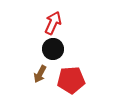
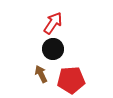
red arrow: rotated 10 degrees clockwise
brown arrow: moved 1 px right; rotated 126 degrees clockwise
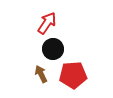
red arrow: moved 6 px left
red pentagon: moved 2 px right, 5 px up
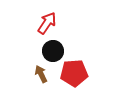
black circle: moved 2 px down
red pentagon: moved 1 px right, 2 px up
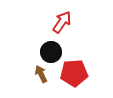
red arrow: moved 15 px right, 1 px up
black circle: moved 2 px left, 1 px down
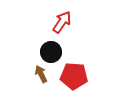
red pentagon: moved 3 px down; rotated 8 degrees clockwise
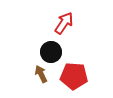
red arrow: moved 2 px right, 1 px down
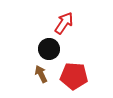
black circle: moved 2 px left, 3 px up
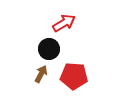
red arrow: rotated 25 degrees clockwise
brown arrow: rotated 54 degrees clockwise
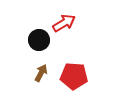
black circle: moved 10 px left, 9 px up
brown arrow: moved 1 px up
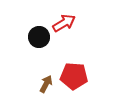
black circle: moved 3 px up
brown arrow: moved 5 px right, 11 px down
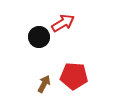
red arrow: moved 1 px left
brown arrow: moved 2 px left
